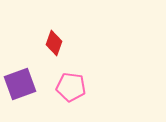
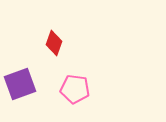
pink pentagon: moved 4 px right, 2 px down
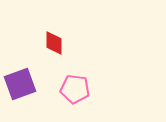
red diamond: rotated 20 degrees counterclockwise
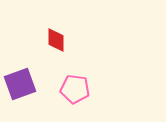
red diamond: moved 2 px right, 3 px up
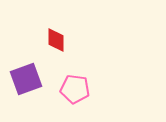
purple square: moved 6 px right, 5 px up
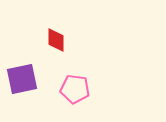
purple square: moved 4 px left; rotated 8 degrees clockwise
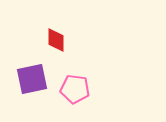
purple square: moved 10 px right
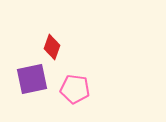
red diamond: moved 4 px left, 7 px down; rotated 20 degrees clockwise
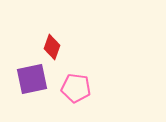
pink pentagon: moved 1 px right, 1 px up
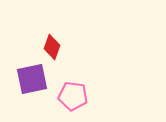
pink pentagon: moved 3 px left, 8 px down
